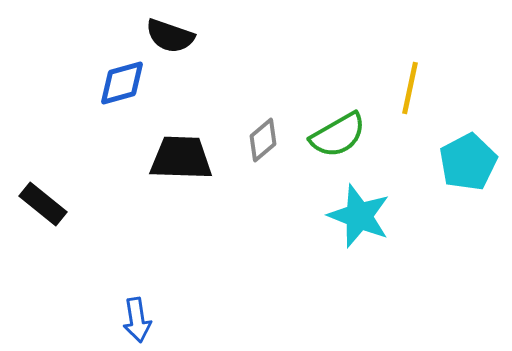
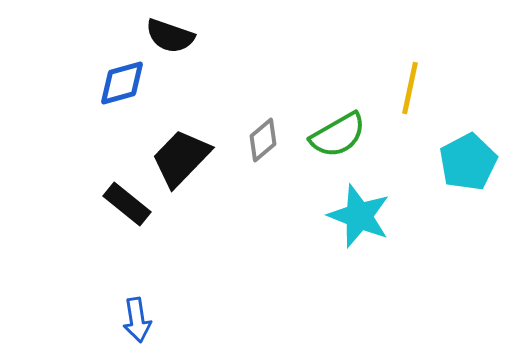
black trapezoid: rotated 48 degrees counterclockwise
black rectangle: moved 84 px right
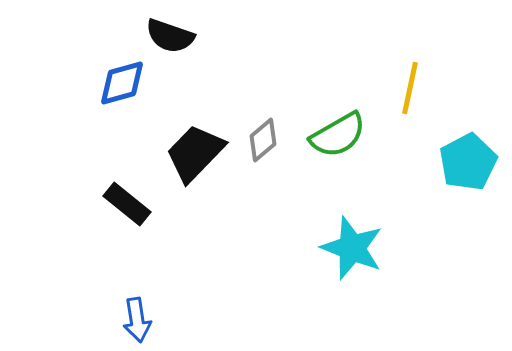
black trapezoid: moved 14 px right, 5 px up
cyan star: moved 7 px left, 32 px down
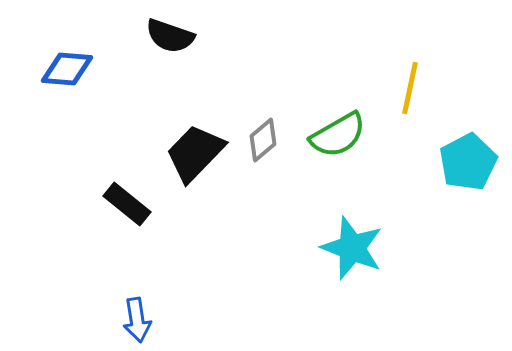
blue diamond: moved 55 px left, 14 px up; rotated 20 degrees clockwise
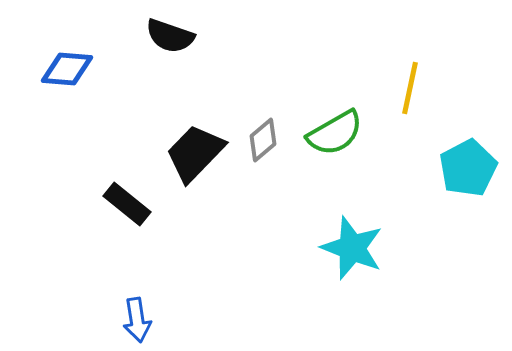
green semicircle: moved 3 px left, 2 px up
cyan pentagon: moved 6 px down
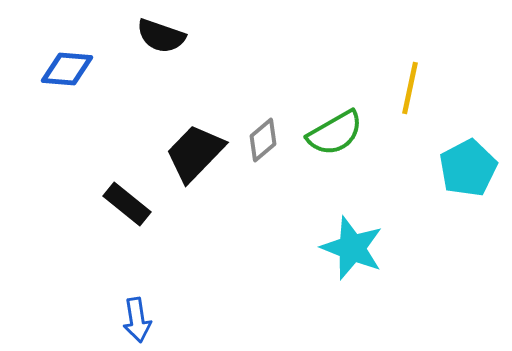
black semicircle: moved 9 px left
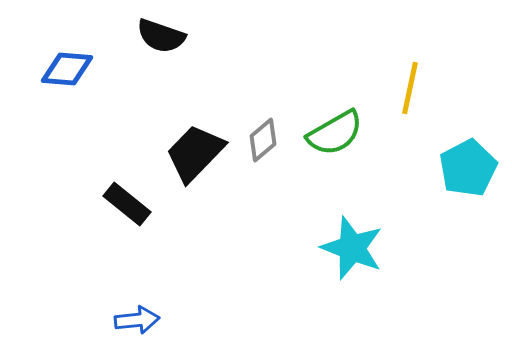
blue arrow: rotated 87 degrees counterclockwise
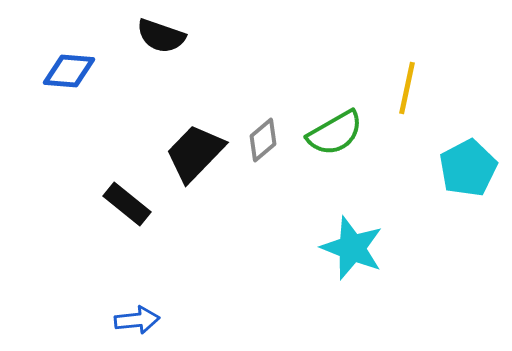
blue diamond: moved 2 px right, 2 px down
yellow line: moved 3 px left
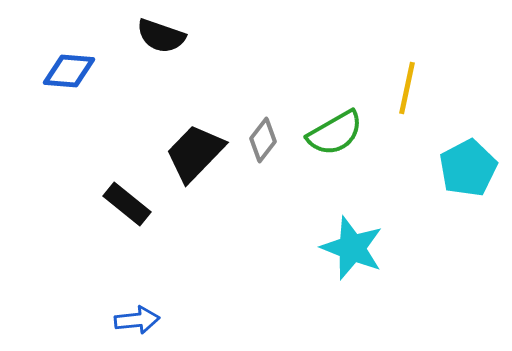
gray diamond: rotated 12 degrees counterclockwise
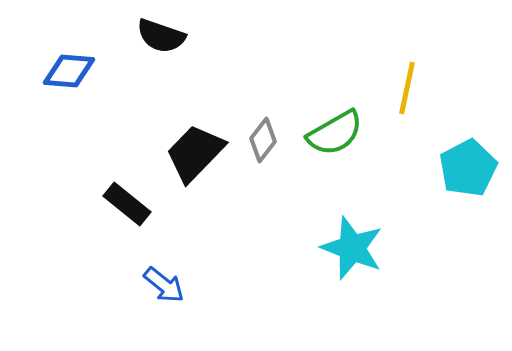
blue arrow: moved 27 px right, 35 px up; rotated 45 degrees clockwise
